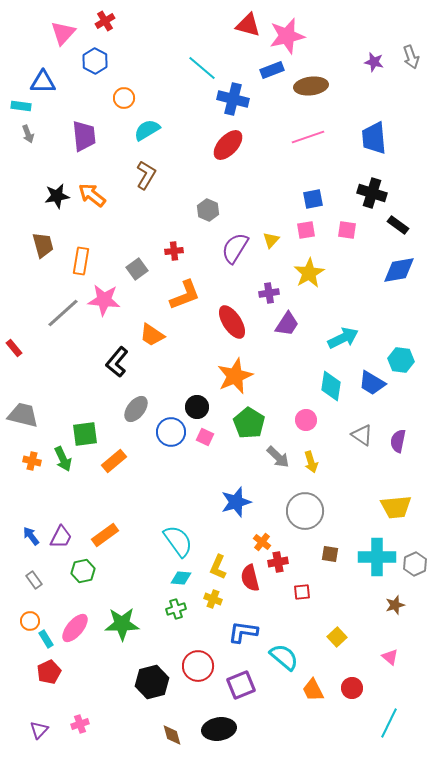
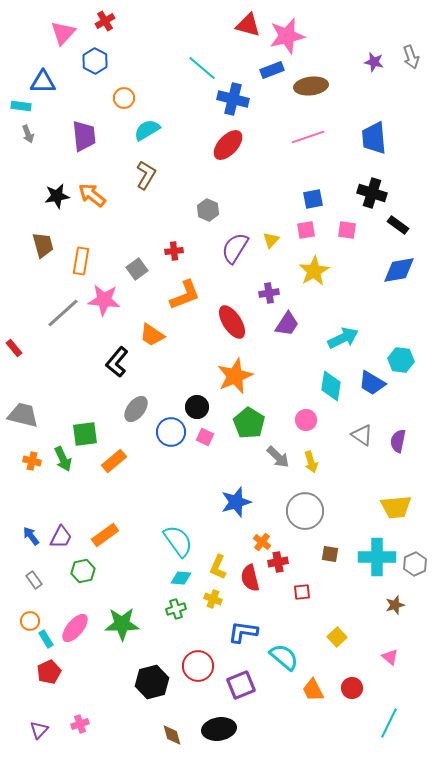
yellow star at (309, 273): moved 5 px right, 2 px up
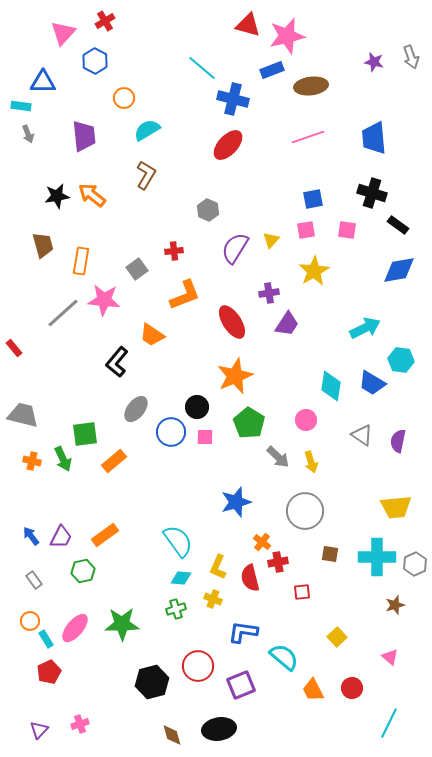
cyan arrow at (343, 338): moved 22 px right, 10 px up
pink square at (205, 437): rotated 24 degrees counterclockwise
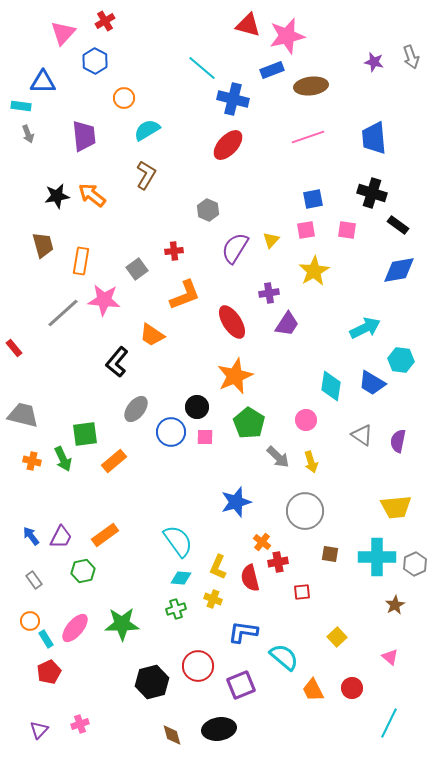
brown star at (395, 605): rotated 12 degrees counterclockwise
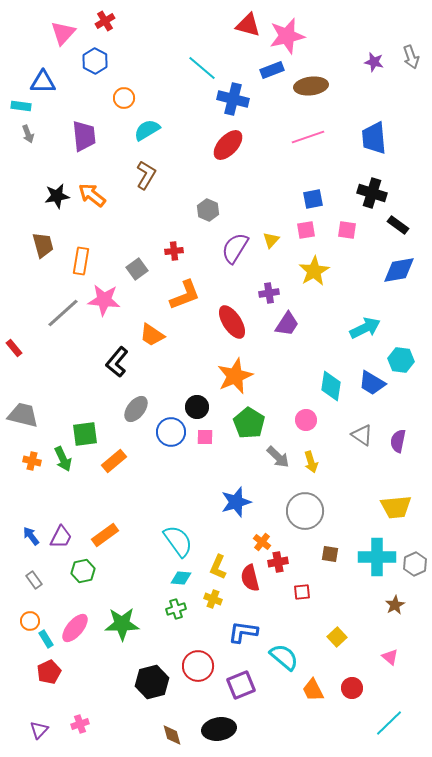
cyan line at (389, 723): rotated 20 degrees clockwise
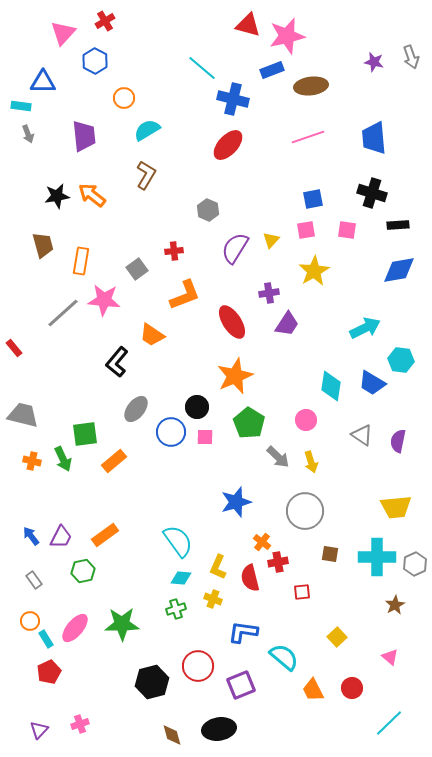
black rectangle at (398, 225): rotated 40 degrees counterclockwise
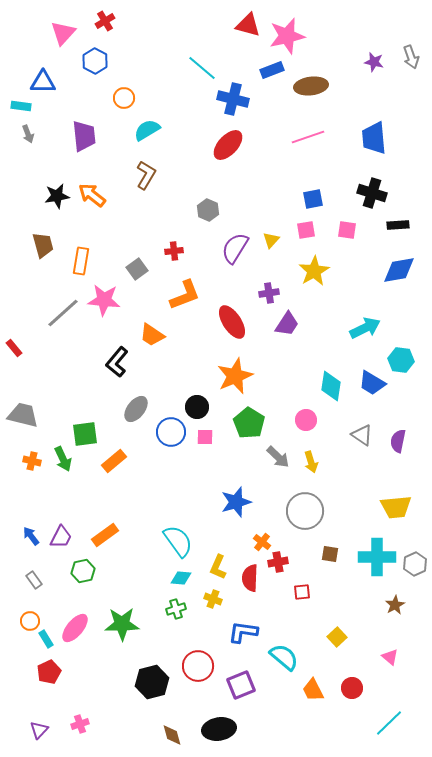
red semicircle at (250, 578): rotated 16 degrees clockwise
